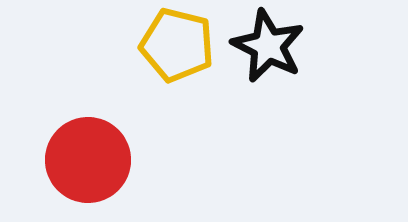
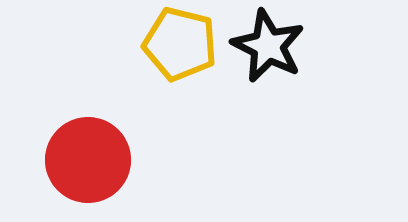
yellow pentagon: moved 3 px right, 1 px up
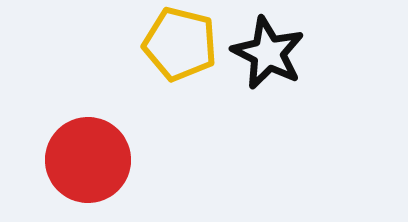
black star: moved 7 px down
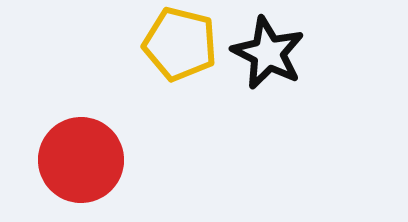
red circle: moved 7 px left
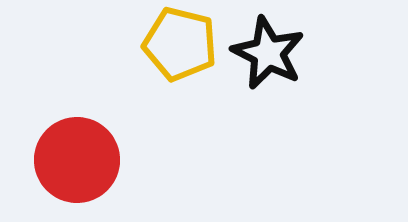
red circle: moved 4 px left
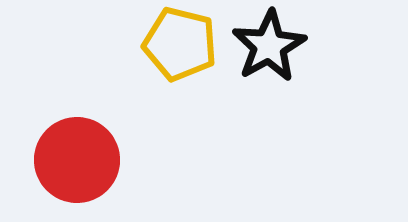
black star: moved 1 px right, 7 px up; rotated 16 degrees clockwise
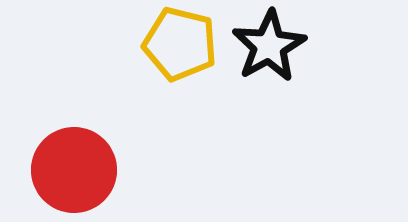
red circle: moved 3 px left, 10 px down
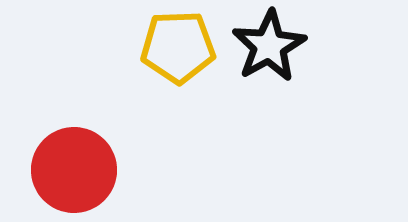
yellow pentagon: moved 2 px left, 3 px down; rotated 16 degrees counterclockwise
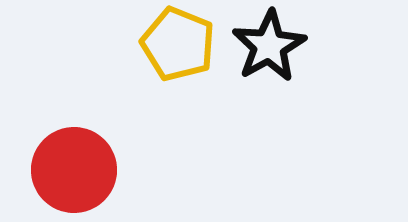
yellow pentagon: moved 3 px up; rotated 24 degrees clockwise
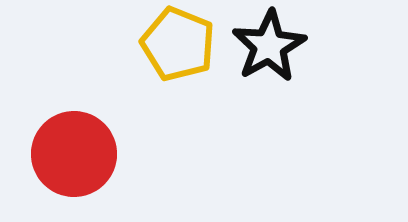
red circle: moved 16 px up
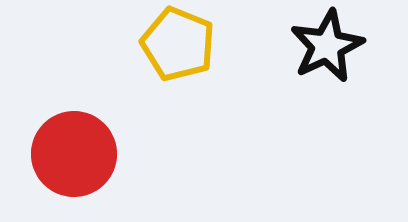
black star: moved 58 px right; rotated 4 degrees clockwise
